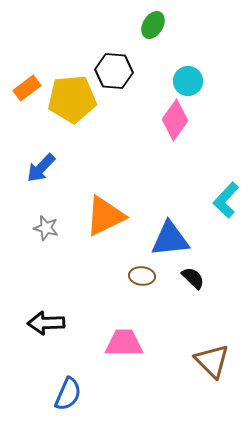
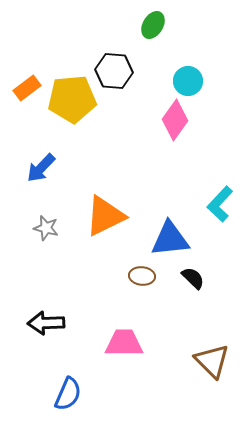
cyan L-shape: moved 6 px left, 4 px down
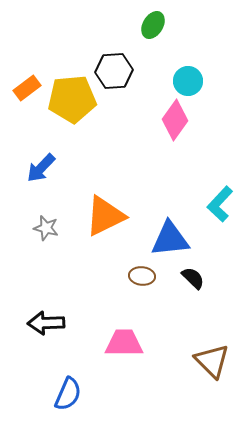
black hexagon: rotated 9 degrees counterclockwise
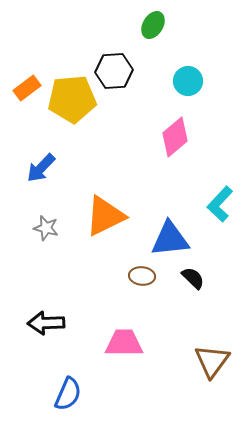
pink diamond: moved 17 px down; rotated 15 degrees clockwise
brown triangle: rotated 21 degrees clockwise
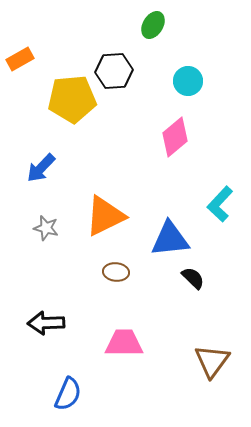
orange rectangle: moved 7 px left, 29 px up; rotated 8 degrees clockwise
brown ellipse: moved 26 px left, 4 px up
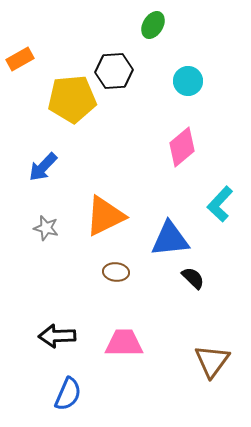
pink diamond: moved 7 px right, 10 px down
blue arrow: moved 2 px right, 1 px up
black arrow: moved 11 px right, 13 px down
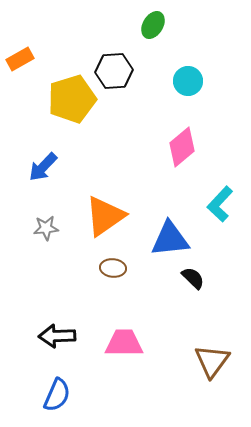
yellow pentagon: rotated 12 degrees counterclockwise
orange triangle: rotated 9 degrees counterclockwise
gray star: rotated 20 degrees counterclockwise
brown ellipse: moved 3 px left, 4 px up
blue semicircle: moved 11 px left, 1 px down
